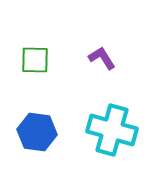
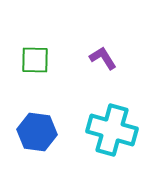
purple L-shape: moved 1 px right
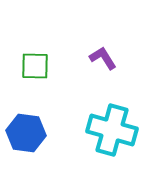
green square: moved 6 px down
blue hexagon: moved 11 px left, 1 px down
